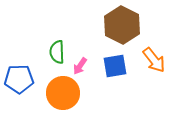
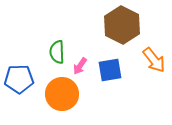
blue square: moved 5 px left, 4 px down
orange circle: moved 1 px left, 1 px down
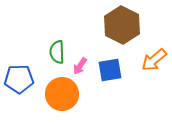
orange arrow: rotated 88 degrees clockwise
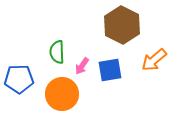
pink arrow: moved 2 px right
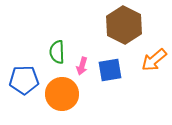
brown hexagon: moved 2 px right
pink arrow: rotated 18 degrees counterclockwise
blue pentagon: moved 5 px right, 1 px down
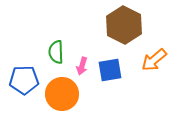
green semicircle: moved 1 px left
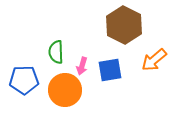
orange circle: moved 3 px right, 4 px up
